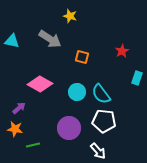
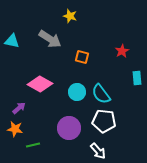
cyan rectangle: rotated 24 degrees counterclockwise
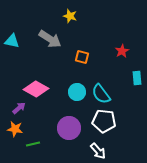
pink diamond: moved 4 px left, 5 px down
green line: moved 1 px up
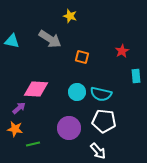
cyan rectangle: moved 1 px left, 2 px up
pink diamond: rotated 25 degrees counterclockwise
cyan semicircle: rotated 40 degrees counterclockwise
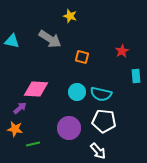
purple arrow: moved 1 px right
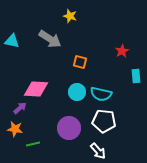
orange square: moved 2 px left, 5 px down
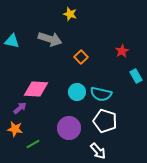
yellow star: moved 2 px up
gray arrow: rotated 15 degrees counterclockwise
orange square: moved 1 px right, 5 px up; rotated 32 degrees clockwise
cyan rectangle: rotated 24 degrees counterclockwise
white pentagon: moved 1 px right; rotated 10 degrees clockwise
green line: rotated 16 degrees counterclockwise
